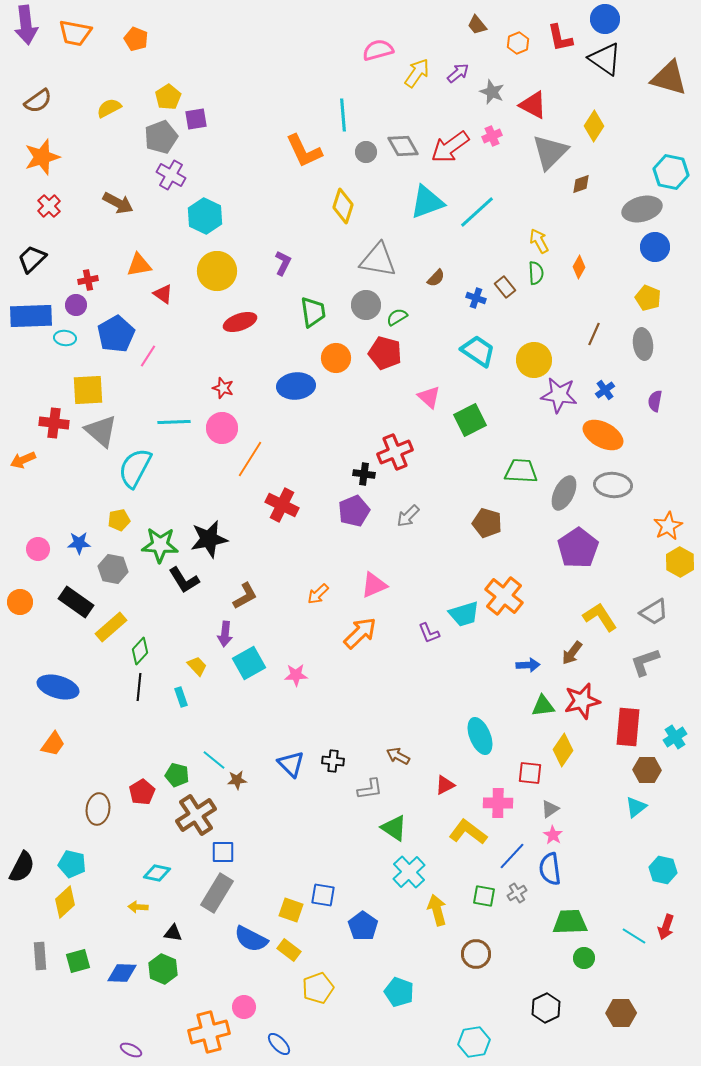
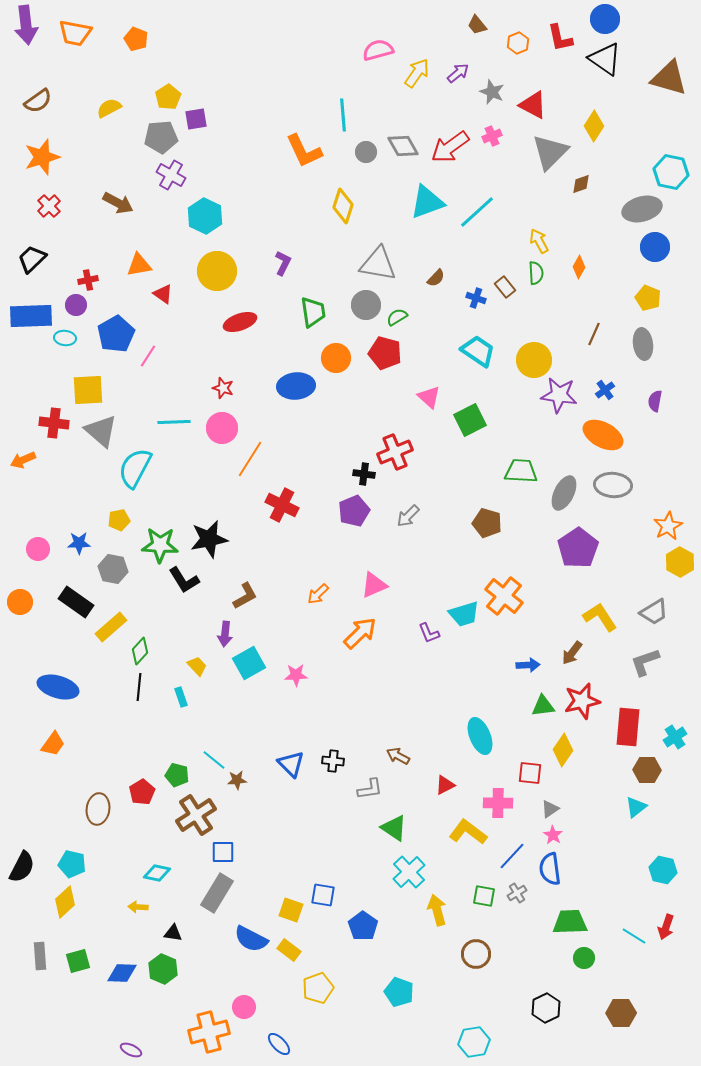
gray pentagon at (161, 137): rotated 16 degrees clockwise
gray triangle at (378, 260): moved 4 px down
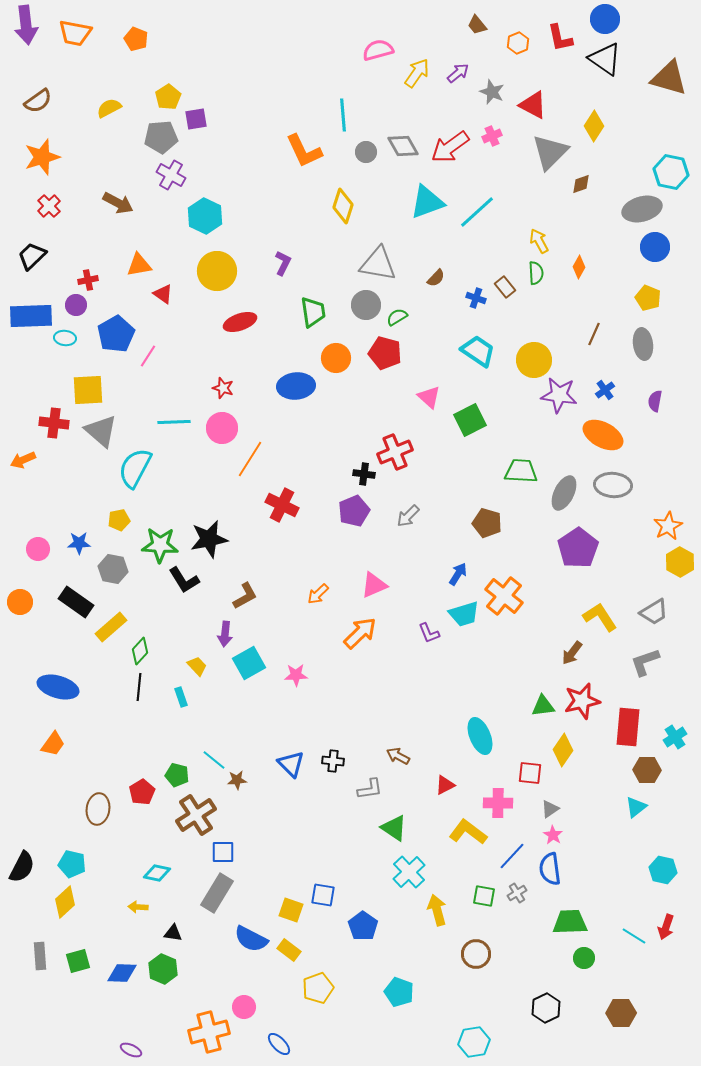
black trapezoid at (32, 259): moved 3 px up
blue arrow at (528, 665): moved 70 px left, 91 px up; rotated 55 degrees counterclockwise
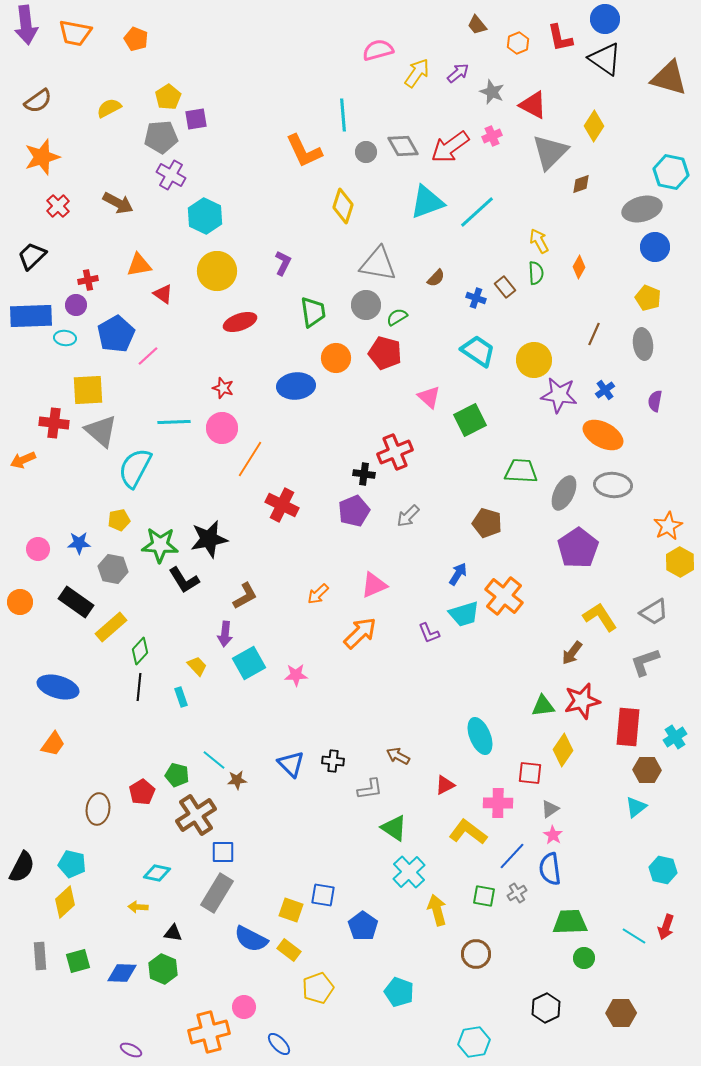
red cross at (49, 206): moved 9 px right
pink line at (148, 356): rotated 15 degrees clockwise
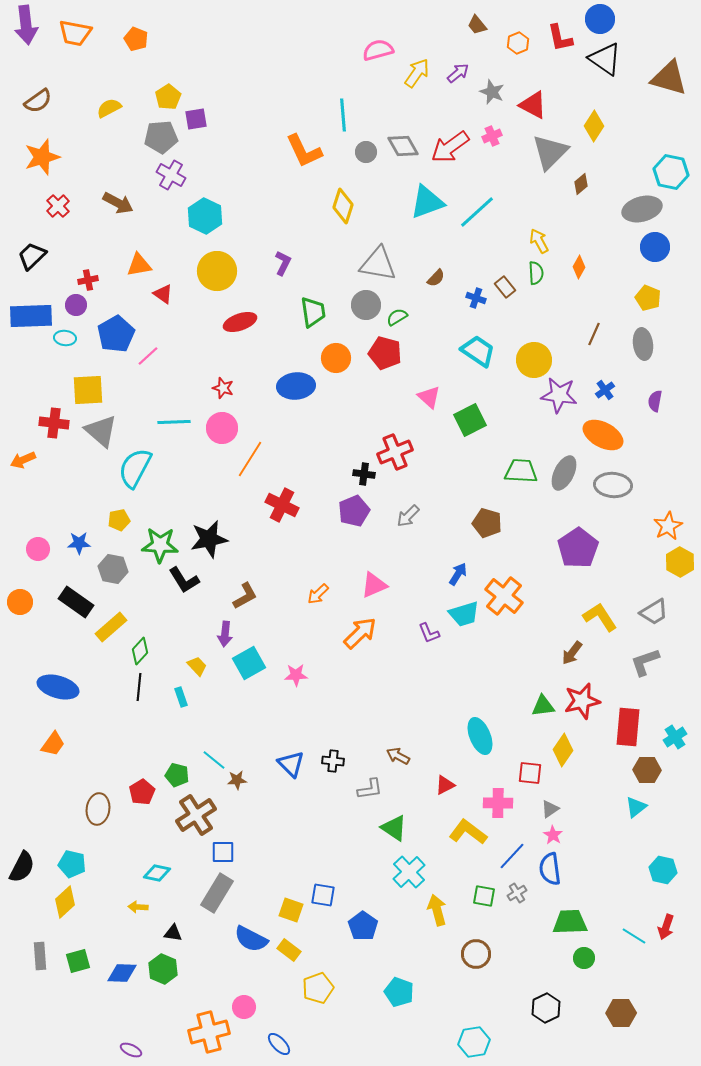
blue circle at (605, 19): moved 5 px left
brown diamond at (581, 184): rotated 20 degrees counterclockwise
gray ellipse at (564, 493): moved 20 px up
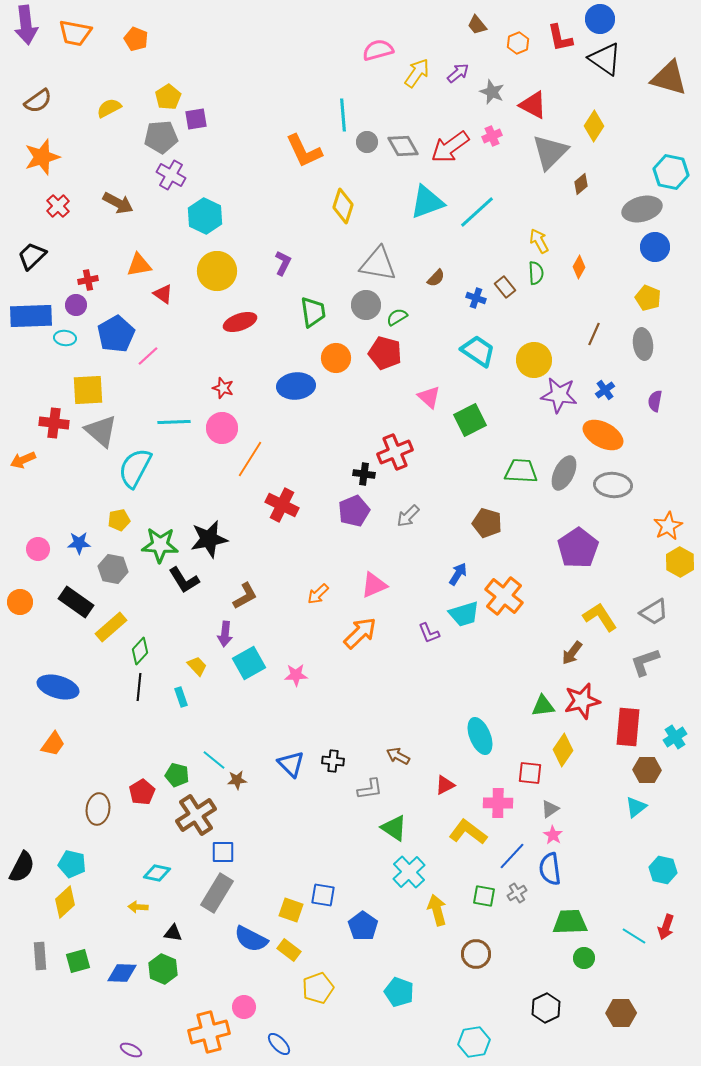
gray circle at (366, 152): moved 1 px right, 10 px up
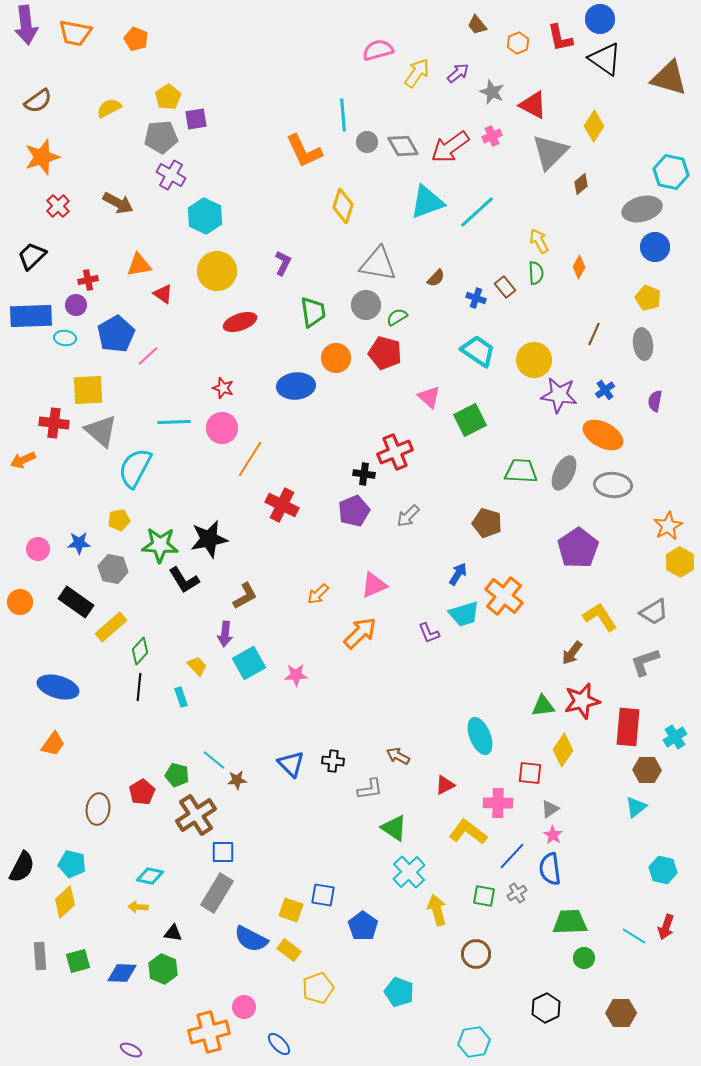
cyan diamond at (157, 873): moved 7 px left, 3 px down
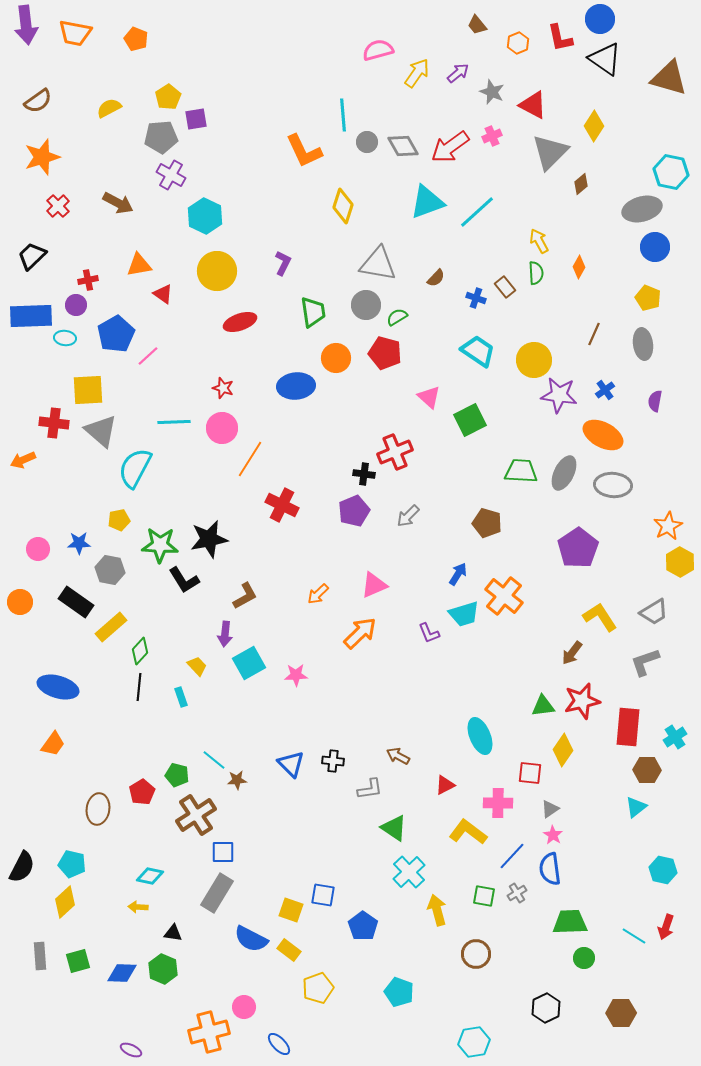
gray hexagon at (113, 569): moved 3 px left, 1 px down
